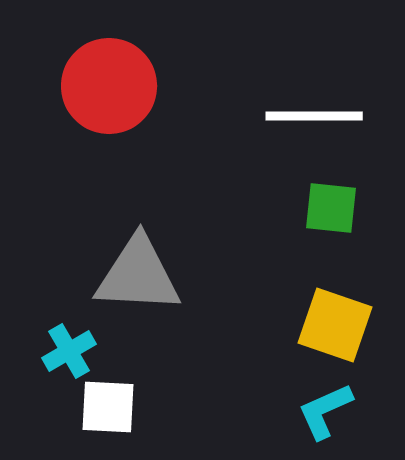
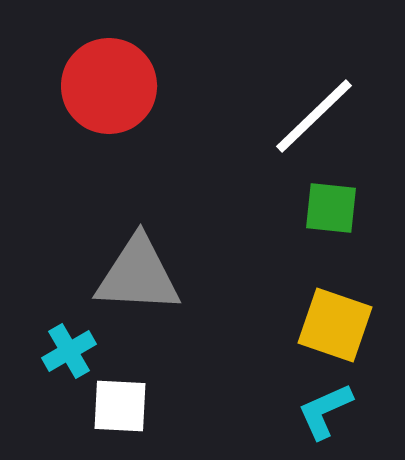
white line: rotated 44 degrees counterclockwise
white square: moved 12 px right, 1 px up
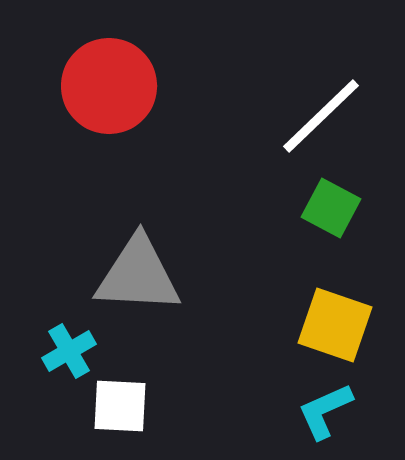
white line: moved 7 px right
green square: rotated 22 degrees clockwise
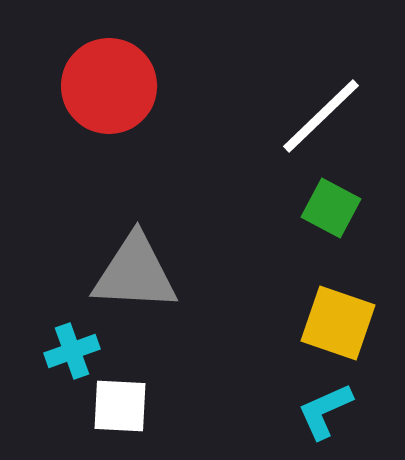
gray triangle: moved 3 px left, 2 px up
yellow square: moved 3 px right, 2 px up
cyan cross: moved 3 px right; rotated 10 degrees clockwise
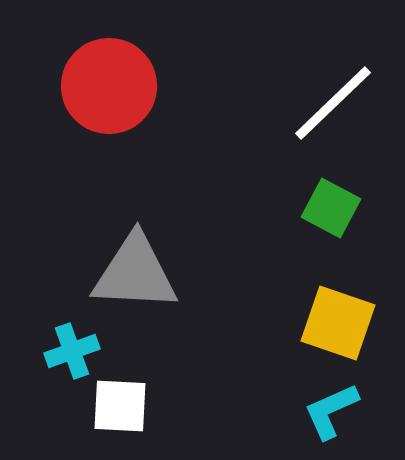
white line: moved 12 px right, 13 px up
cyan L-shape: moved 6 px right
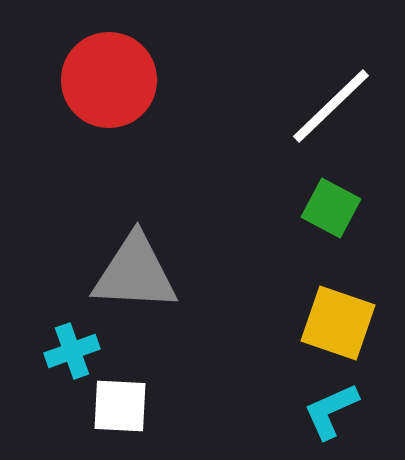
red circle: moved 6 px up
white line: moved 2 px left, 3 px down
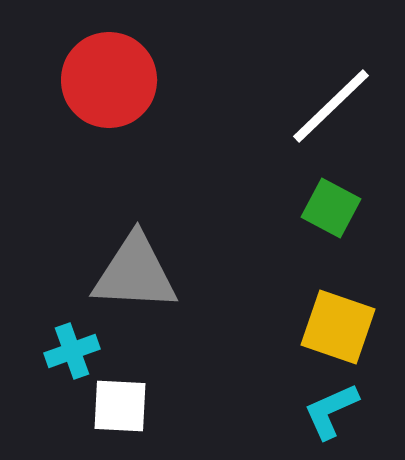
yellow square: moved 4 px down
